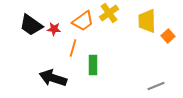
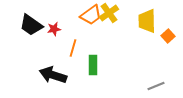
orange trapezoid: moved 8 px right, 6 px up
red star: rotated 16 degrees counterclockwise
black arrow: moved 3 px up
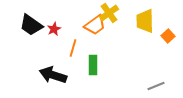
orange trapezoid: moved 4 px right, 10 px down
yellow trapezoid: moved 2 px left
red star: rotated 16 degrees counterclockwise
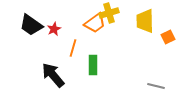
yellow cross: rotated 18 degrees clockwise
orange trapezoid: moved 2 px up
orange square: moved 1 px down; rotated 16 degrees clockwise
black arrow: rotated 32 degrees clockwise
gray line: rotated 36 degrees clockwise
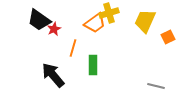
yellow trapezoid: rotated 25 degrees clockwise
black trapezoid: moved 8 px right, 5 px up
